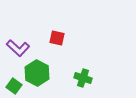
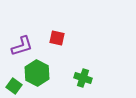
purple L-shape: moved 4 px right, 2 px up; rotated 60 degrees counterclockwise
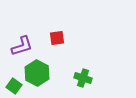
red square: rotated 21 degrees counterclockwise
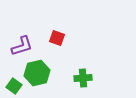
red square: rotated 28 degrees clockwise
green hexagon: rotated 20 degrees clockwise
green cross: rotated 24 degrees counterclockwise
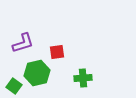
red square: moved 14 px down; rotated 28 degrees counterclockwise
purple L-shape: moved 1 px right, 3 px up
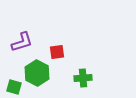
purple L-shape: moved 1 px left, 1 px up
green hexagon: rotated 20 degrees counterclockwise
green square: moved 1 px down; rotated 21 degrees counterclockwise
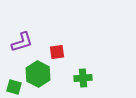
green hexagon: moved 1 px right, 1 px down
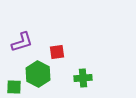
green square: rotated 14 degrees counterclockwise
